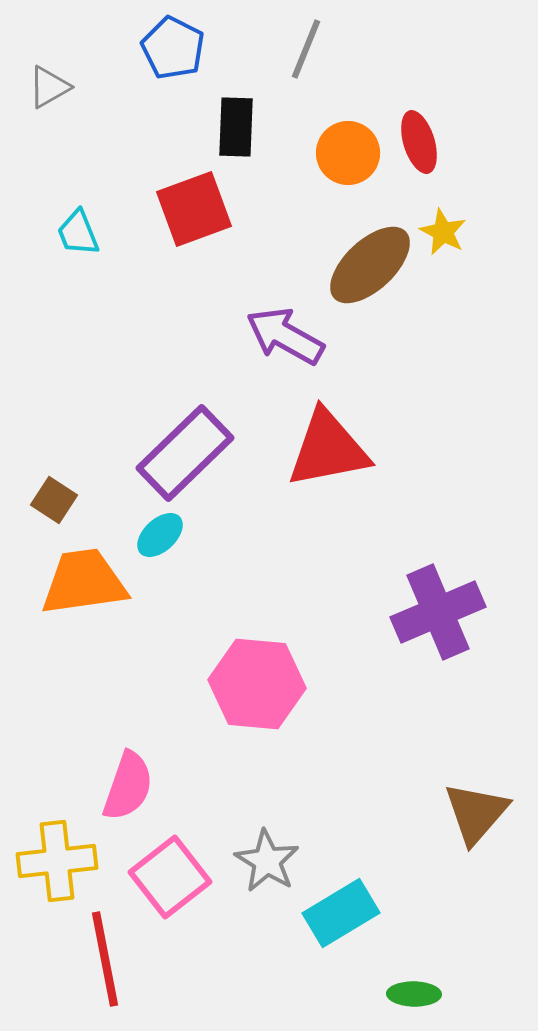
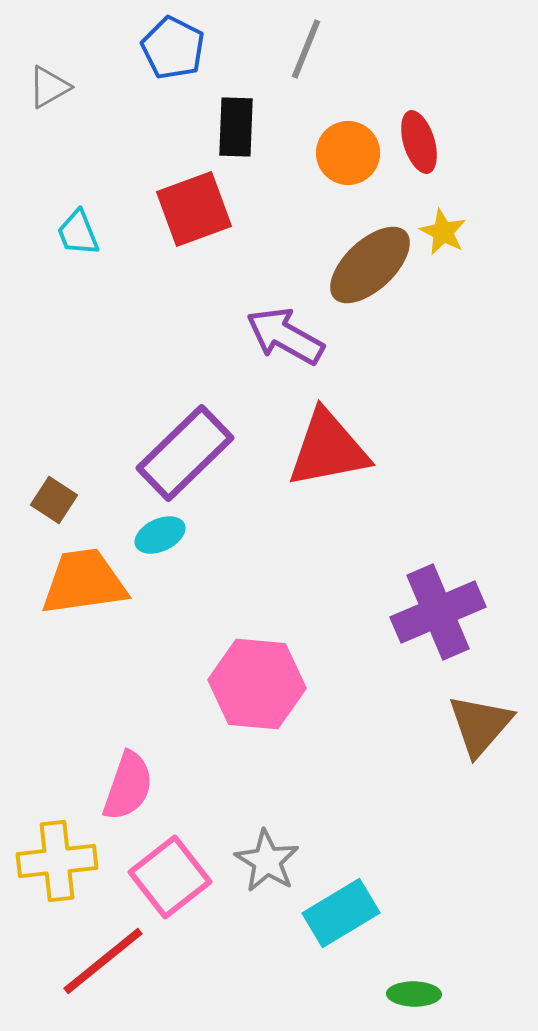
cyan ellipse: rotated 18 degrees clockwise
brown triangle: moved 4 px right, 88 px up
red line: moved 2 px left, 2 px down; rotated 62 degrees clockwise
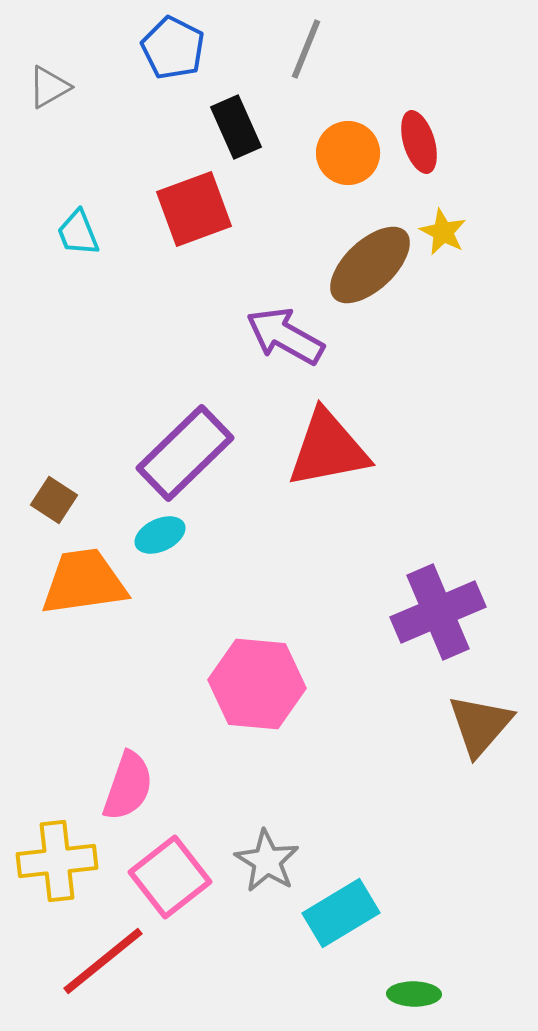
black rectangle: rotated 26 degrees counterclockwise
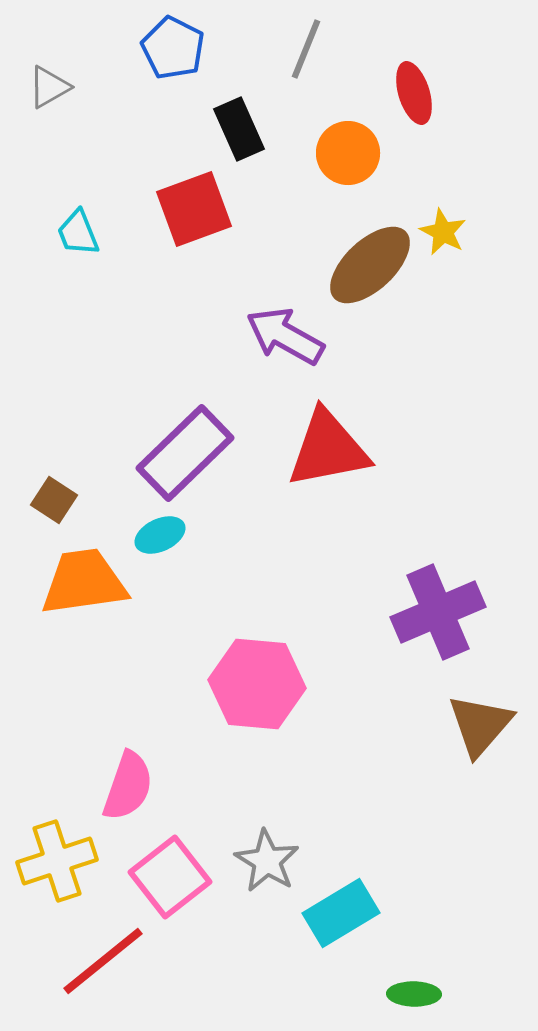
black rectangle: moved 3 px right, 2 px down
red ellipse: moved 5 px left, 49 px up
yellow cross: rotated 12 degrees counterclockwise
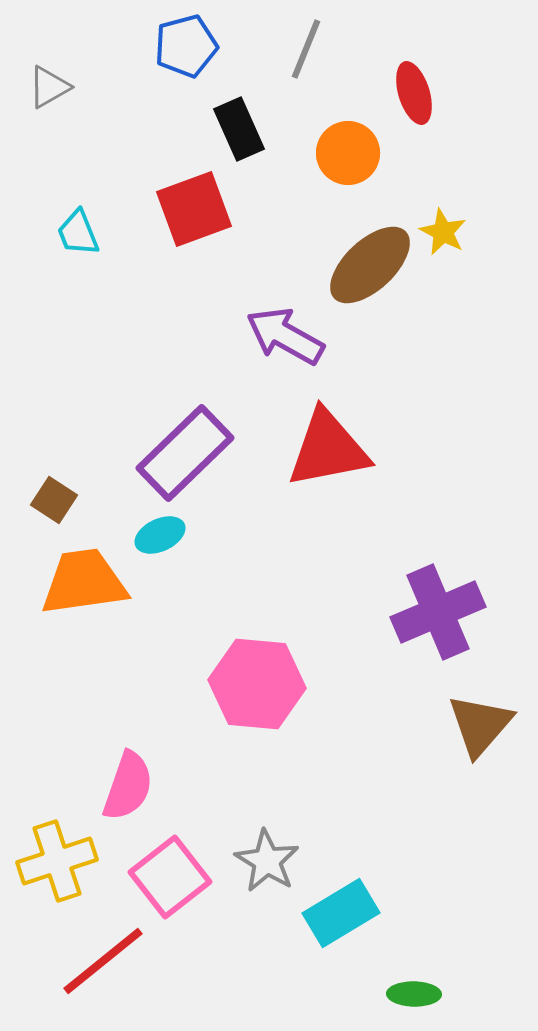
blue pentagon: moved 13 px right, 2 px up; rotated 30 degrees clockwise
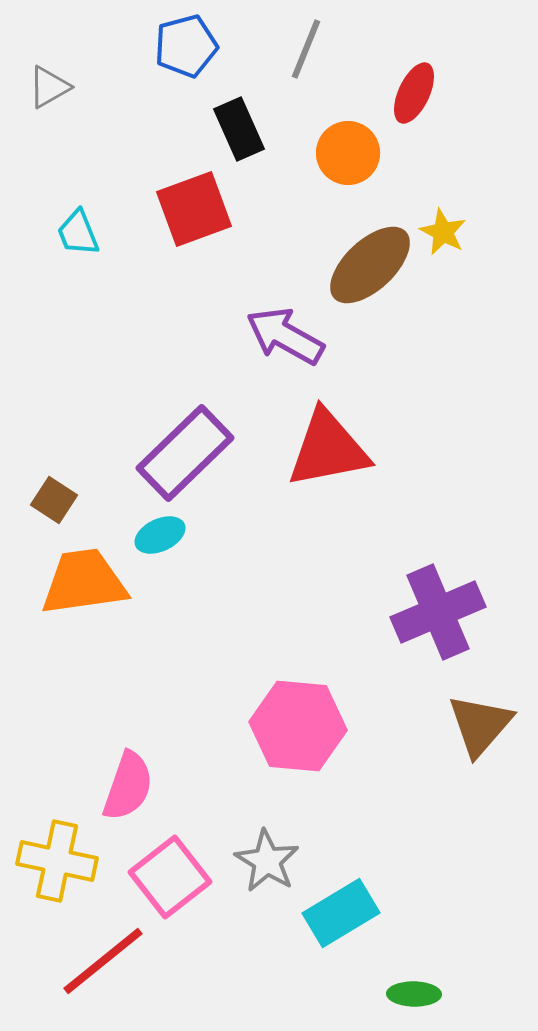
red ellipse: rotated 42 degrees clockwise
pink hexagon: moved 41 px right, 42 px down
yellow cross: rotated 30 degrees clockwise
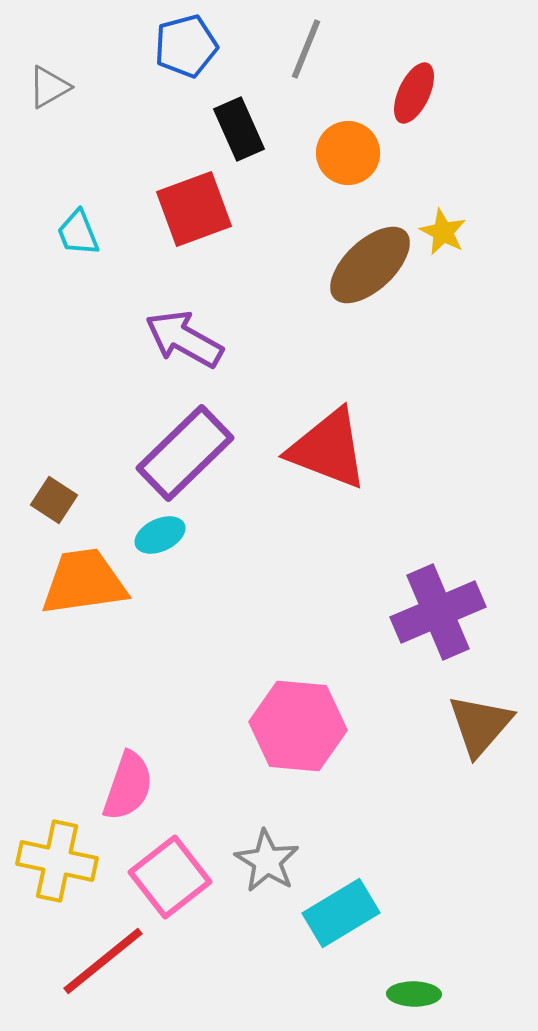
purple arrow: moved 101 px left, 3 px down
red triangle: rotated 32 degrees clockwise
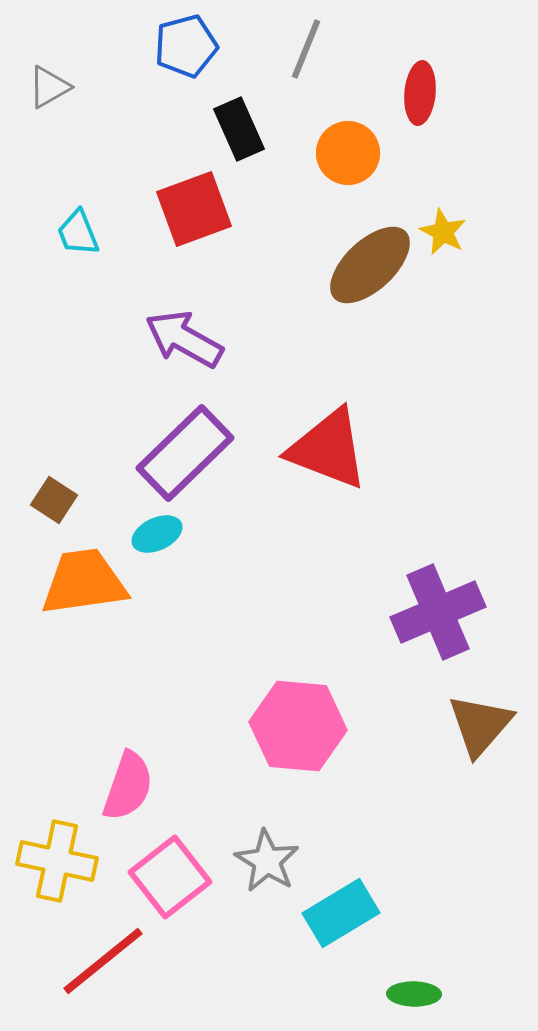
red ellipse: moved 6 px right; rotated 20 degrees counterclockwise
cyan ellipse: moved 3 px left, 1 px up
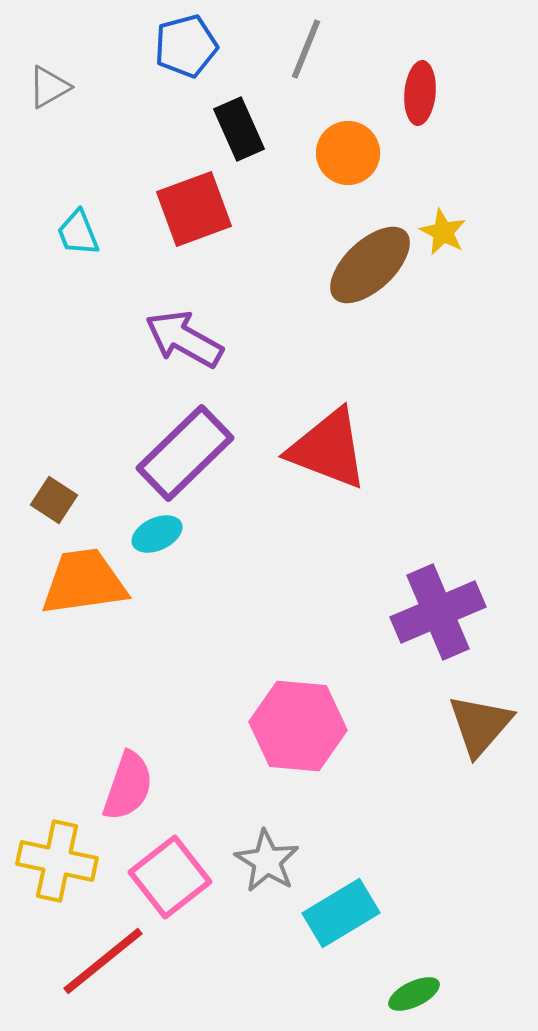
green ellipse: rotated 27 degrees counterclockwise
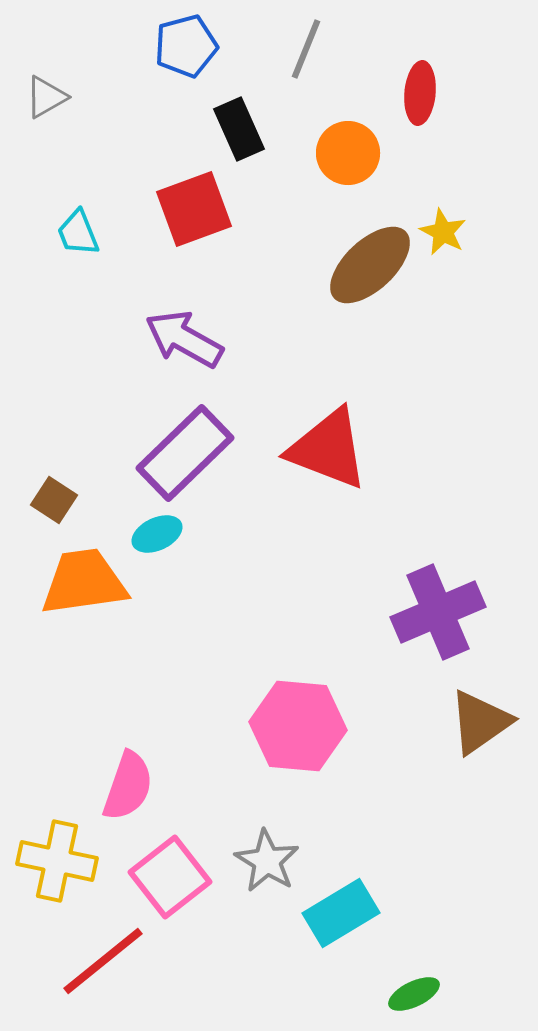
gray triangle: moved 3 px left, 10 px down
brown triangle: moved 3 px up; rotated 14 degrees clockwise
